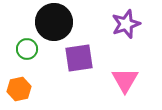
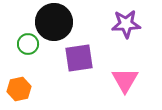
purple star: rotated 16 degrees clockwise
green circle: moved 1 px right, 5 px up
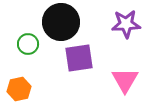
black circle: moved 7 px right
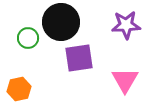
purple star: moved 1 px down
green circle: moved 6 px up
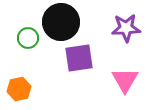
purple star: moved 3 px down
